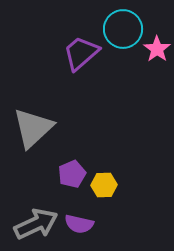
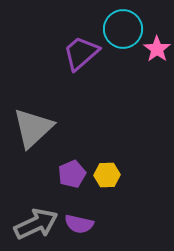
yellow hexagon: moved 3 px right, 10 px up
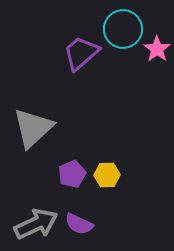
purple semicircle: rotated 12 degrees clockwise
